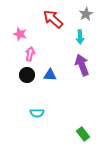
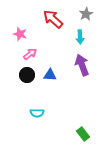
pink arrow: rotated 40 degrees clockwise
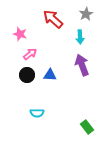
green rectangle: moved 4 px right, 7 px up
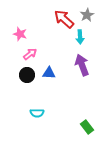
gray star: moved 1 px right, 1 px down
red arrow: moved 11 px right
blue triangle: moved 1 px left, 2 px up
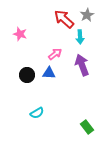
pink arrow: moved 25 px right
cyan semicircle: rotated 32 degrees counterclockwise
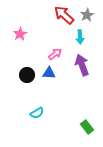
red arrow: moved 4 px up
pink star: rotated 24 degrees clockwise
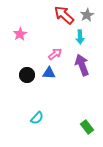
cyan semicircle: moved 5 px down; rotated 16 degrees counterclockwise
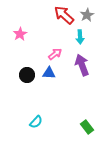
cyan semicircle: moved 1 px left, 4 px down
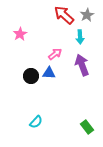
black circle: moved 4 px right, 1 px down
